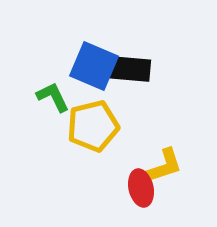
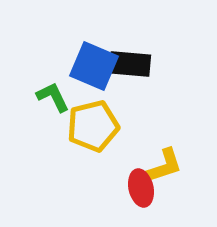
black rectangle: moved 5 px up
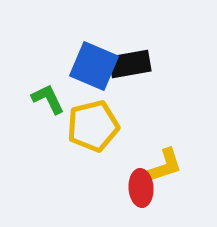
black rectangle: rotated 15 degrees counterclockwise
green L-shape: moved 5 px left, 2 px down
red ellipse: rotated 9 degrees clockwise
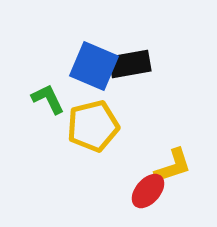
yellow L-shape: moved 9 px right
red ellipse: moved 7 px right, 3 px down; rotated 45 degrees clockwise
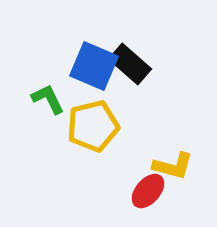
black rectangle: rotated 51 degrees clockwise
yellow L-shape: rotated 33 degrees clockwise
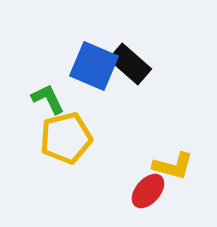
yellow pentagon: moved 27 px left, 12 px down
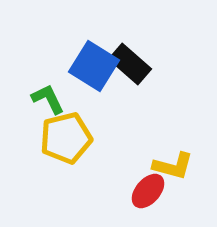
blue square: rotated 9 degrees clockwise
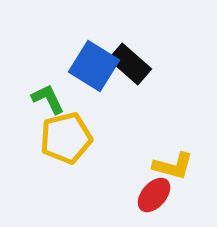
red ellipse: moved 6 px right, 4 px down
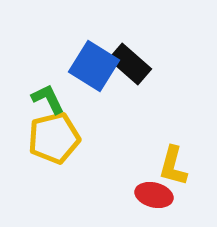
yellow pentagon: moved 12 px left
yellow L-shape: rotated 90 degrees clockwise
red ellipse: rotated 63 degrees clockwise
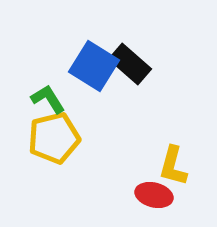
green L-shape: rotated 6 degrees counterclockwise
